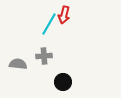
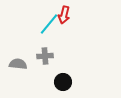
cyan line: rotated 10 degrees clockwise
gray cross: moved 1 px right
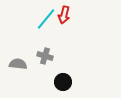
cyan line: moved 3 px left, 5 px up
gray cross: rotated 21 degrees clockwise
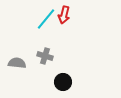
gray semicircle: moved 1 px left, 1 px up
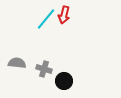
gray cross: moved 1 px left, 13 px down
black circle: moved 1 px right, 1 px up
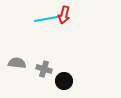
cyan line: rotated 40 degrees clockwise
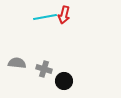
cyan line: moved 1 px left, 2 px up
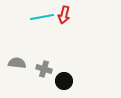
cyan line: moved 3 px left
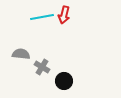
gray semicircle: moved 4 px right, 9 px up
gray cross: moved 2 px left, 2 px up; rotated 14 degrees clockwise
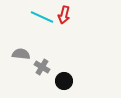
cyan line: rotated 35 degrees clockwise
